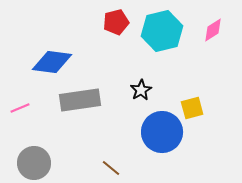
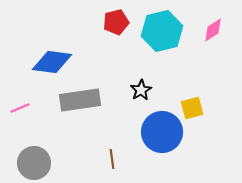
brown line: moved 1 px right, 9 px up; rotated 42 degrees clockwise
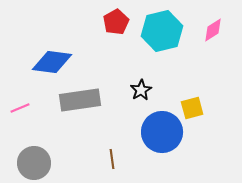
red pentagon: rotated 15 degrees counterclockwise
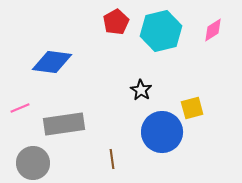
cyan hexagon: moved 1 px left
black star: rotated 10 degrees counterclockwise
gray rectangle: moved 16 px left, 24 px down
gray circle: moved 1 px left
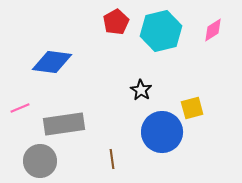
gray circle: moved 7 px right, 2 px up
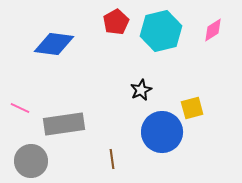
blue diamond: moved 2 px right, 18 px up
black star: rotated 15 degrees clockwise
pink line: rotated 48 degrees clockwise
gray circle: moved 9 px left
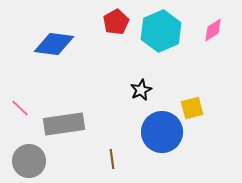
cyan hexagon: rotated 9 degrees counterclockwise
pink line: rotated 18 degrees clockwise
gray circle: moved 2 px left
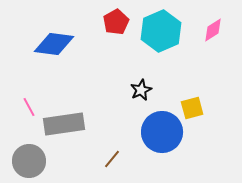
pink line: moved 9 px right, 1 px up; rotated 18 degrees clockwise
brown line: rotated 48 degrees clockwise
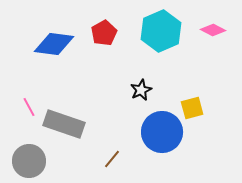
red pentagon: moved 12 px left, 11 px down
pink diamond: rotated 60 degrees clockwise
gray rectangle: rotated 27 degrees clockwise
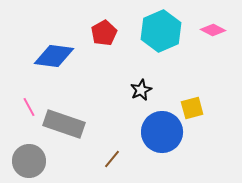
blue diamond: moved 12 px down
